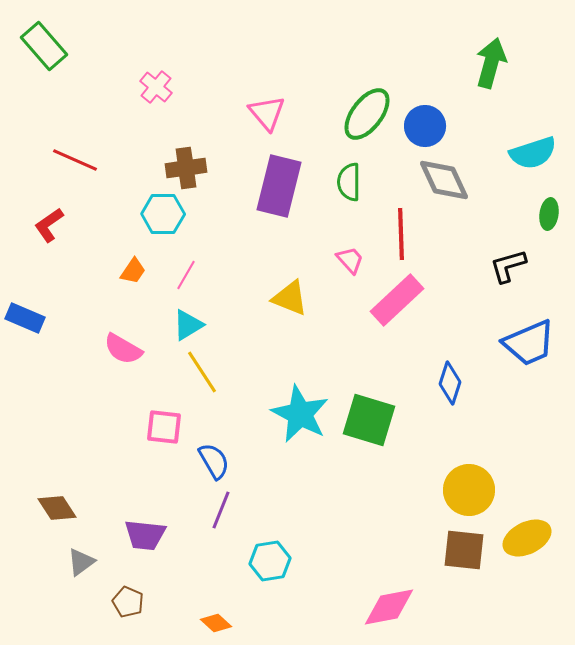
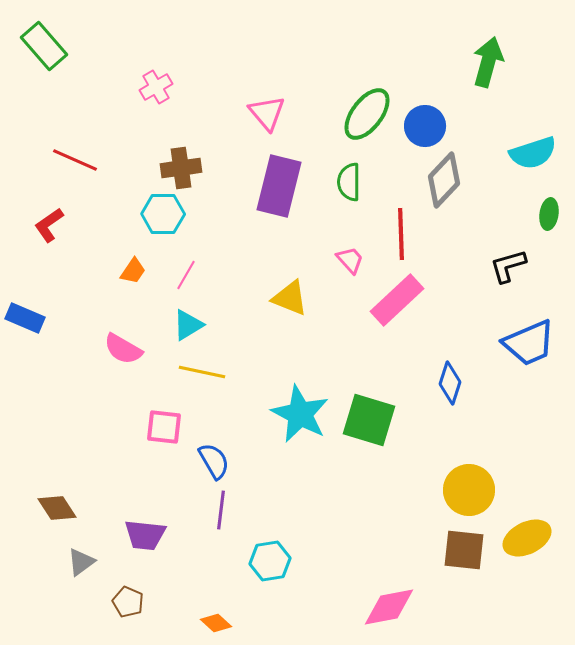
green arrow at (491, 63): moved 3 px left, 1 px up
pink cross at (156, 87): rotated 20 degrees clockwise
brown cross at (186, 168): moved 5 px left
gray diamond at (444, 180): rotated 68 degrees clockwise
yellow line at (202, 372): rotated 45 degrees counterclockwise
purple line at (221, 510): rotated 15 degrees counterclockwise
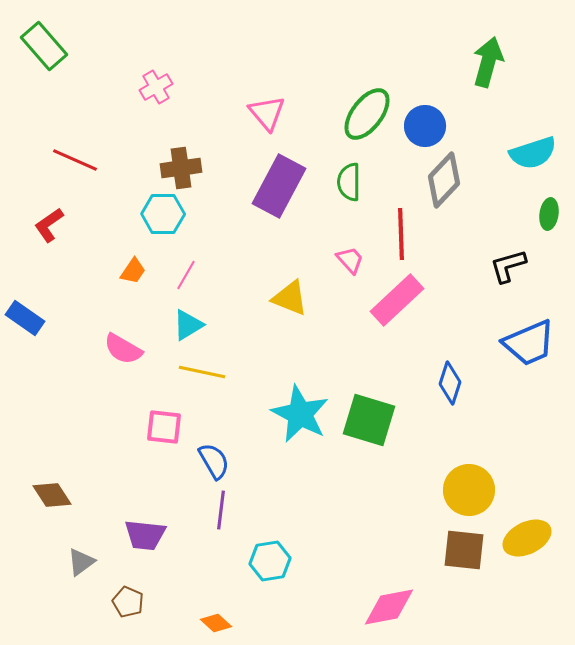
purple rectangle at (279, 186): rotated 14 degrees clockwise
blue rectangle at (25, 318): rotated 12 degrees clockwise
brown diamond at (57, 508): moved 5 px left, 13 px up
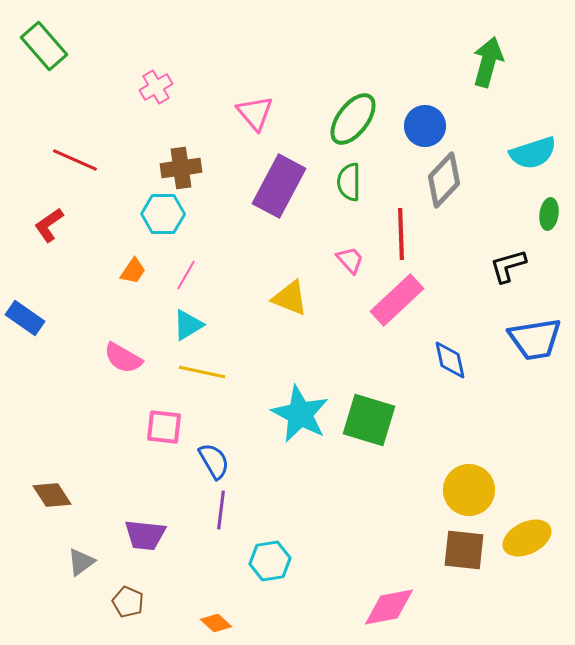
pink triangle at (267, 113): moved 12 px left
green ellipse at (367, 114): moved 14 px left, 5 px down
blue trapezoid at (529, 343): moved 6 px right, 4 px up; rotated 14 degrees clockwise
pink semicircle at (123, 349): moved 9 px down
blue diamond at (450, 383): moved 23 px up; rotated 30 degrees counterclockwise
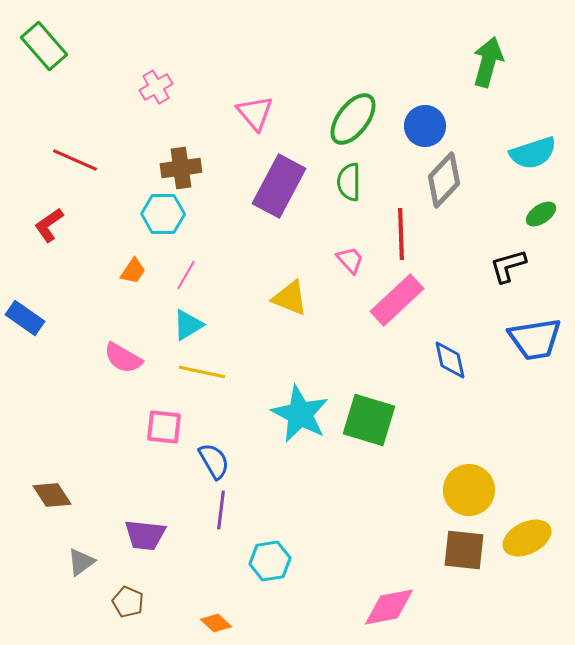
green ellipse at (549, 214): moved 8 px left; rotated 48 degrees clockwise
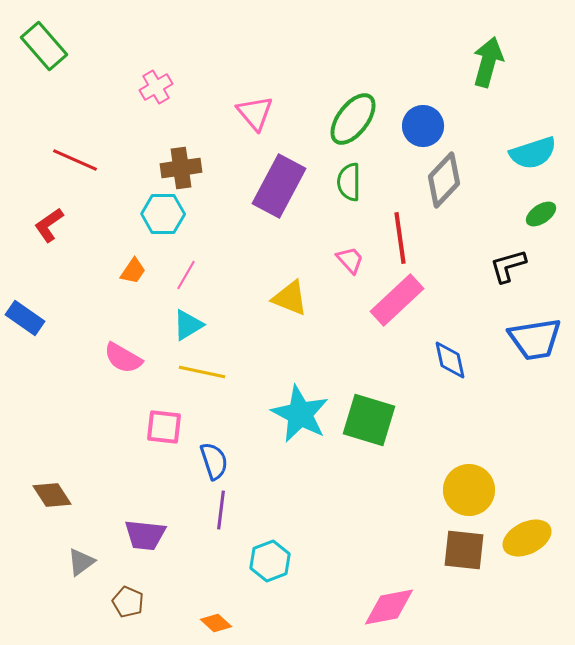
blue circle at (425, 126): moved 2 px left
red line at (401, 234): moved 1 px left, 4 px down; rotated 6 degrees counterclockwise
blue semicircle at (214, 461): rotated 12 degrees clockwise
cyan hexagon at (270, 561): rotated 12 degrees counterclockwise
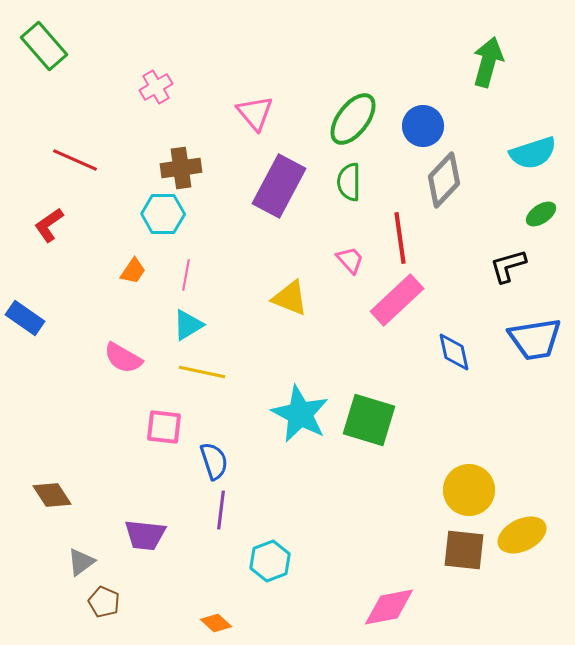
pink line at (186, 275): rotated 20 degrees counterclockwise
blue diamond at (450, 360): moved 4 px right, 8 px up
yellow ellipse at (527, 538): moved 5 px left, 3 px up
brown pentagon at (128, 602): moved 24 px left
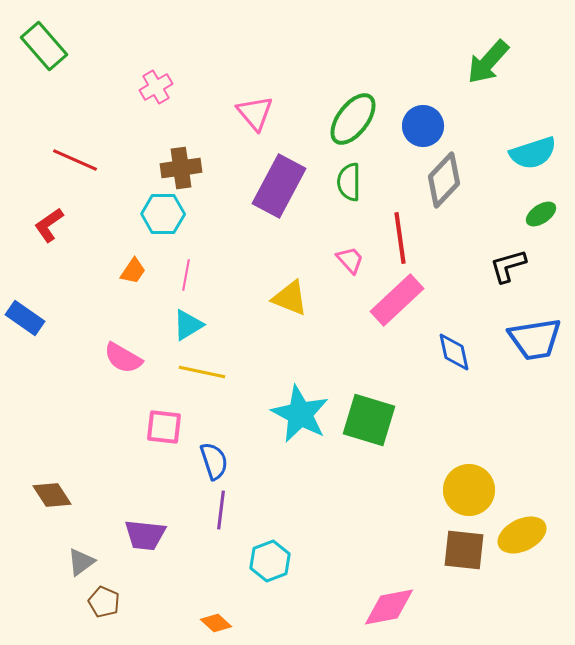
green arrow at (488, 62): rotated 153 degrees counterclockwise
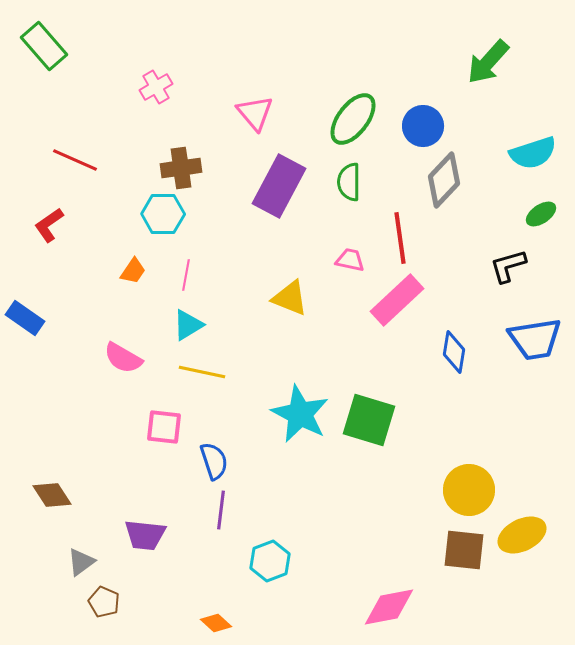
pink trapezoid at (350, 260): rotated 36 degrees counterclockwise
blue diamond at (454, 352): rotated 21 degrees clockwise
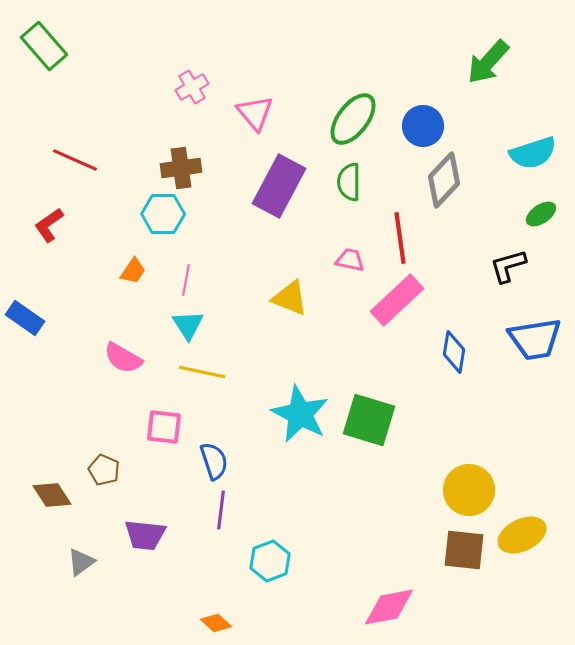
pink cross at (156, 87): moved 36 px right
pink line at (186, 275): moved 5 px down
cyan triangle at (188, 325): rotated 32 degrees counterclockwise
brown pentagon at (104, 602): moved 132 px up
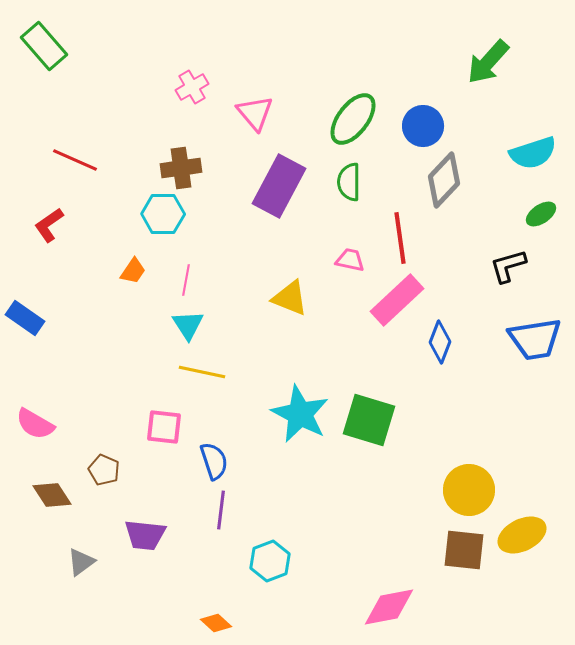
blue diamond at (454, 352): moved 14 px left, 10 px up; rotated 12 degrees clockwise
pink semicircle at (123, 358): moved 88 px left, 66 px down
